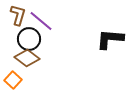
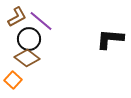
brown L-shape: moved 1 px left, 2 px down; rotated 45 degrees clockwise
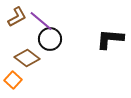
black circle: moved 21 px right
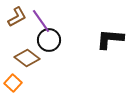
purple line: rotated 15 degrees clockwise
black circle: moved 1 px left, 1 px down
orange square: moved 3 px down
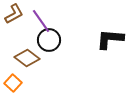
brown L-shape: moved 3 px left, 3 px up
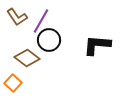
brown L-shape: moved 3 px right, 3 px down; rotated 85 degrees clockwise
purple line: rotated 65 degrees clockwise
black L-shape: moved 13 px left, 6 px down
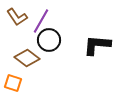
orange square: rotated 24 degrees counterclockwise
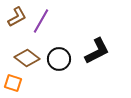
brown L-shape: rotated 85 degrees counterclockwise
black circle: moved 10 px right, 19 px down
black L-shape: moved 6 px down; rotated 148 degrees clockwise
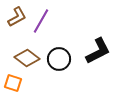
black L-shape: moved 1 px right
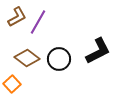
purple line: moved 3 px left, 1 px down
orange square: moved 1 px left, 1 px down; rotated 30 degrees clockwise
